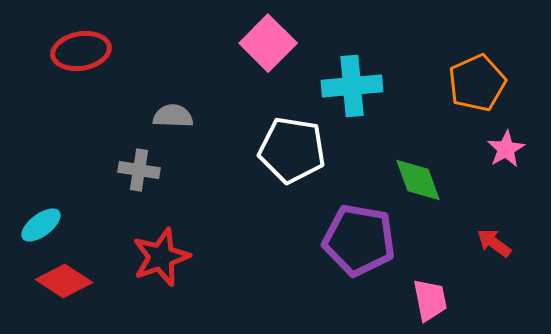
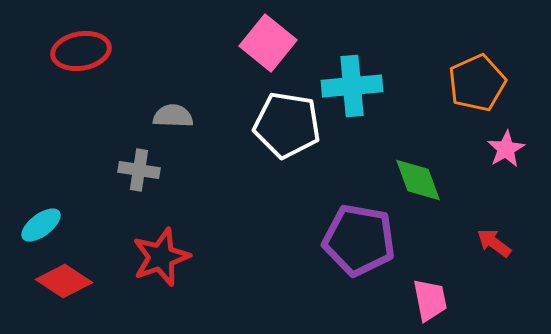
pink square: rotated 6 degrees counterclockwise
white pentagon: moved 5 px left, 25 px up
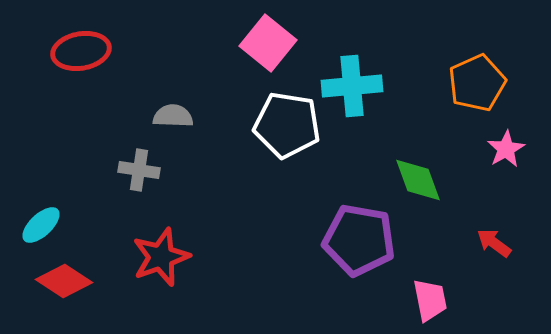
cyan ellipse: rotated 6 degrees counterclockwise
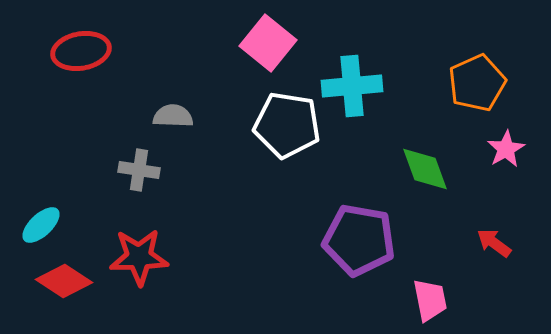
green diamond: moved 7 px right, 11 px up
red star: moved 22 px left; rotated 18 degrees clockwise
